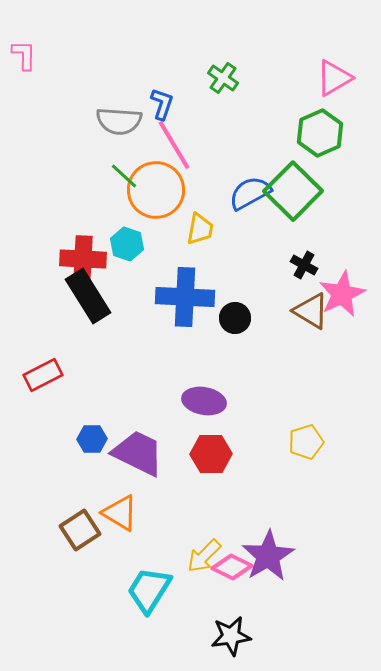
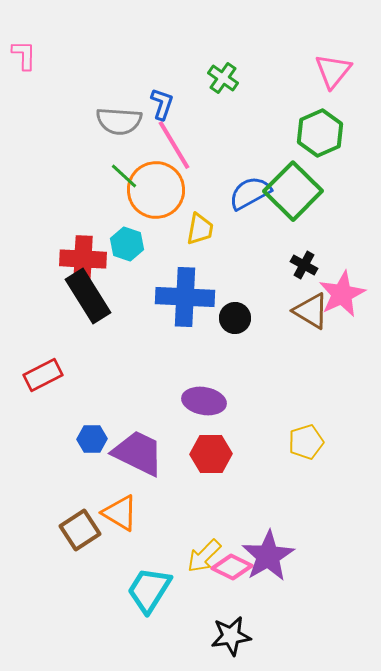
pink triangle: moved 1 px left, 7 px up; rotated 21 degrees counterclockwise
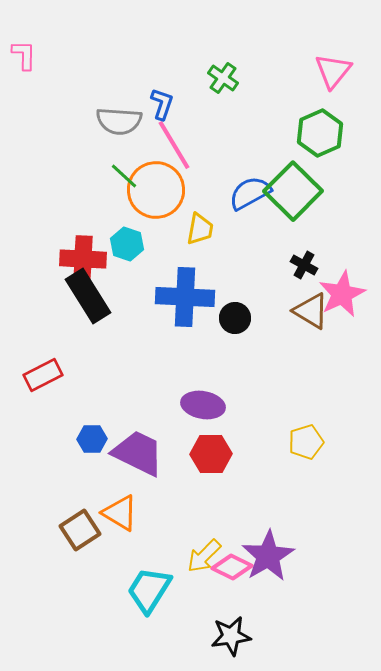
purple ellipse: moved 1 px left, 4 px down
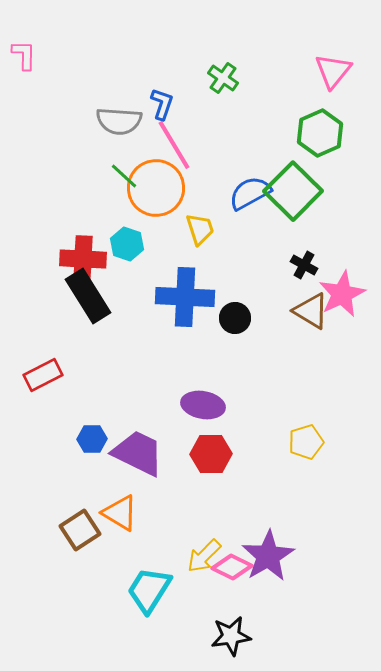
orange circle: moved 2 px up
yellow trapezoid: rotated 28 degrees counterclockwise
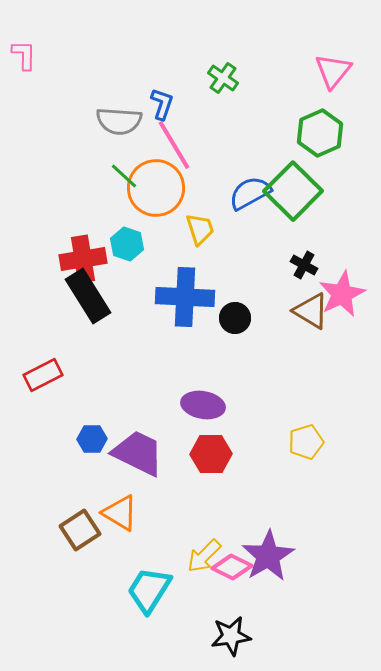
red cross: rotated 12 degrees counterclockwise
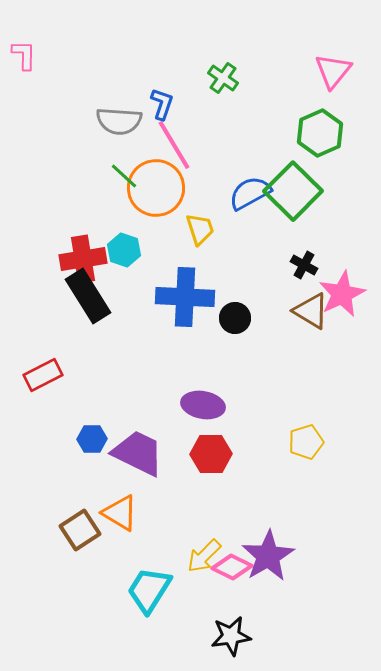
cyan hexagon: moved 3 px left, 6 px down
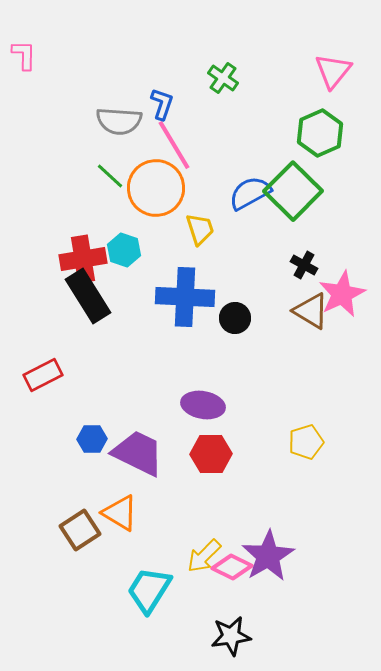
green line: moved 14 px left
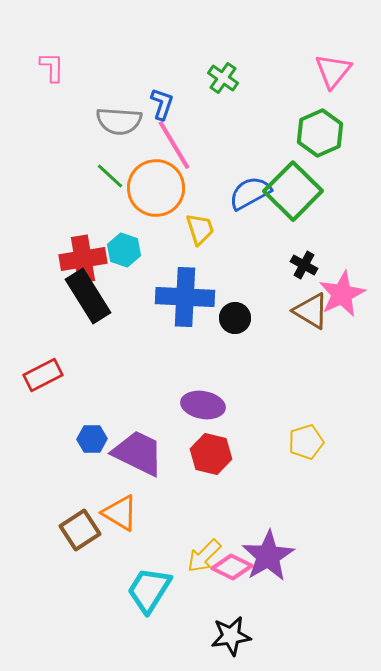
pink L-shape: moved 28 px right, 12 px down
red hexagon: rotated 15 degrees clockwise
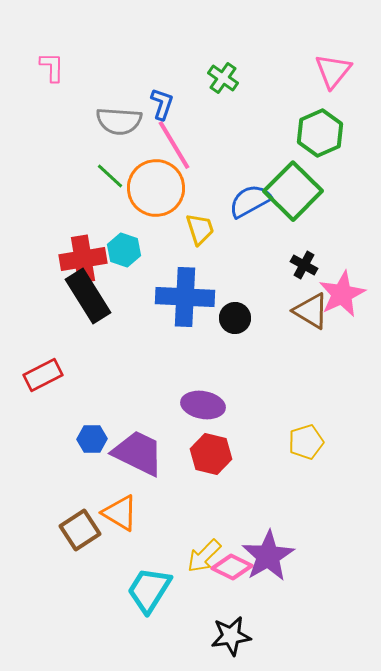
blue semicircle: moved 8 px down
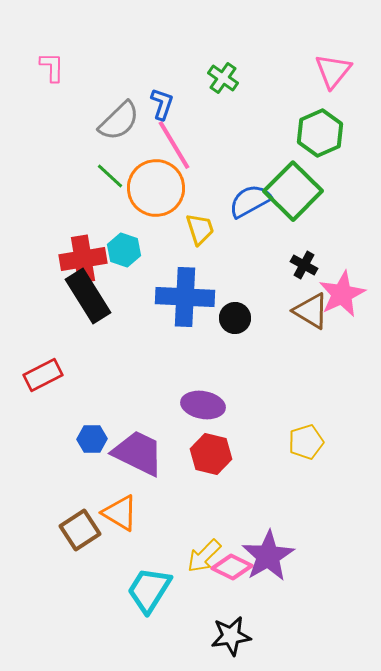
gray semicircle: rotated 48 degrees counterclockwise
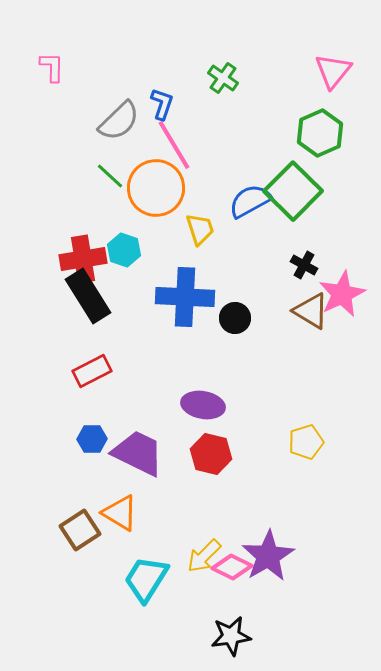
red rectangle: moved 49 px right, 4 px up
cyan trapezoid: moved 3 px left, 11 px up
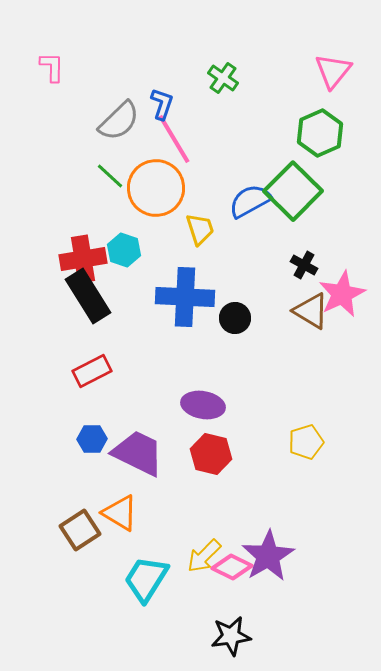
pink line: moved 6 px up
